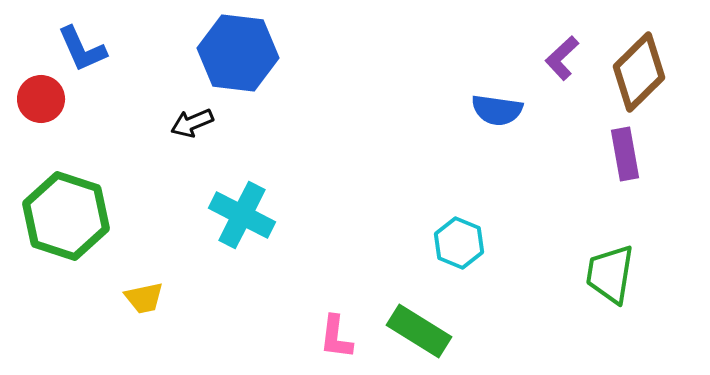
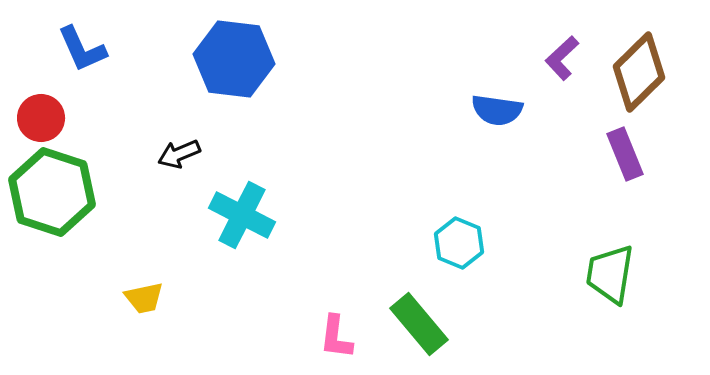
blue hexagon: moved 4 px left, 6 px down
red circle: moved 19 px down
black arrow: moved 13 px left, 31 px down
purple rectangle: rotated 12 degrees counterclockwise
green hexagon: moved 14 px left, 24 px up
green rectangle: moved 7 px up; rotated 18 degrees clockwise
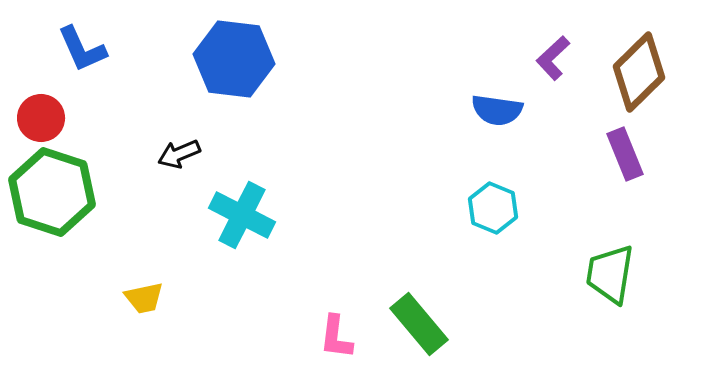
purple L-shape: moved 9 px left
cyan hexagon: moved 34 px right, 35 px up
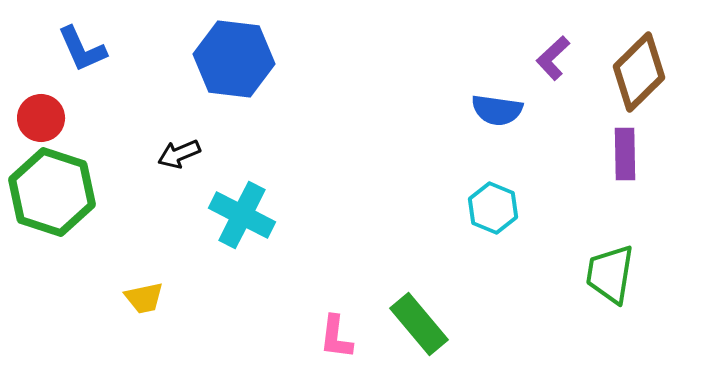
purple rectangle: rotated 21 degrees clockwise
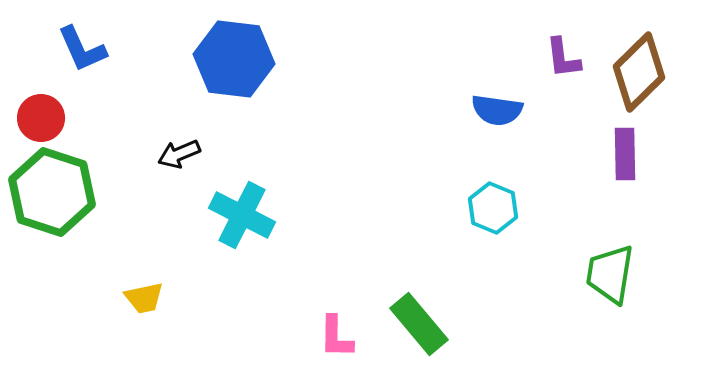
purple L-shape: moved 10 px right; rotated 54 degrees counterclockwise
pink L-shape: rotated 6 degrees counterclockwise
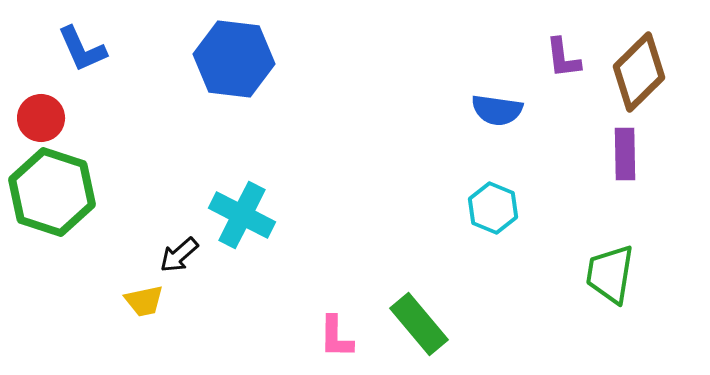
black arrow: moved 101 px down; rotated 18 degrees counterclockwise
yellow trapezoid: moved 3 px down
